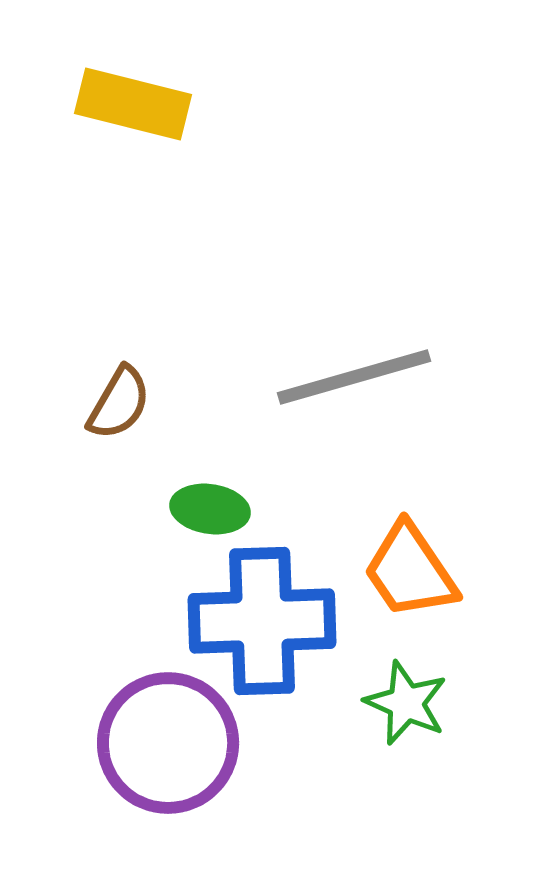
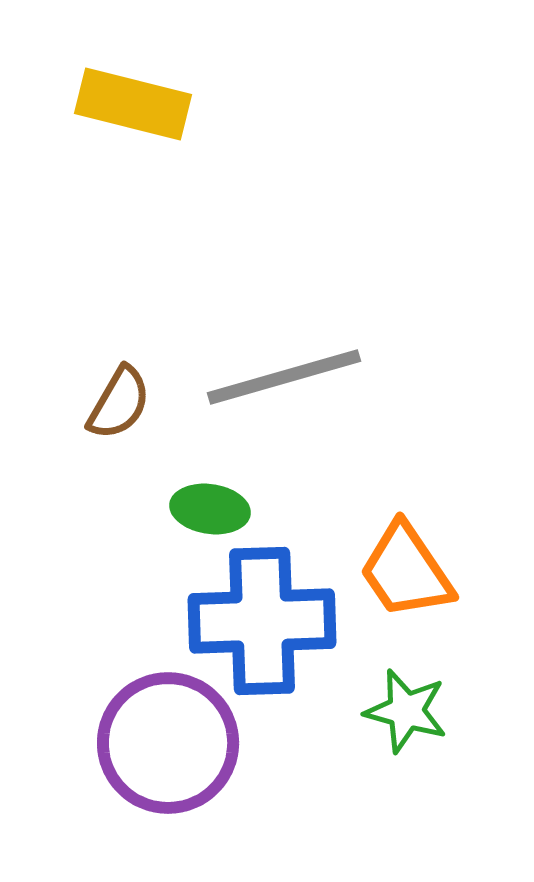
gray line: moved 70 px left
orange trapezoid: moved 4 px left
green star: moved 8 px down; rotated 8 degrees counterclockwise
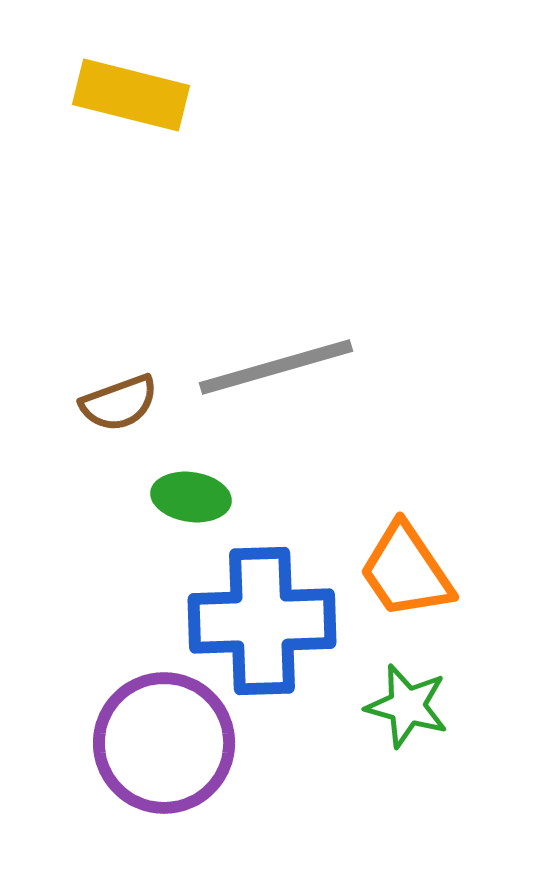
yellow rectangle: moved 2 px left, 9 px up
gray line: moved 8 px left, 10 px up
brown semicircle: rotated 40 degrees clockwise
green ellipse: moved 19 px left, 12 px up
green star: moved 1 px right, 5 px up
purple circle: moved 4 px left
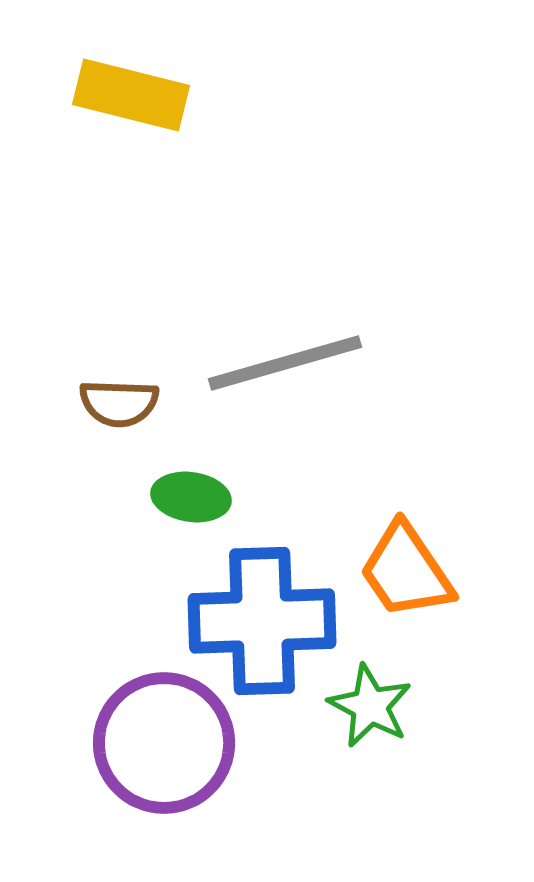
gray line: moved 9 px right, 4 px up
brown semicircle: rotated 22 degrees clockwise
green star: moved 37 px left; rotated 12 degrees clockwise
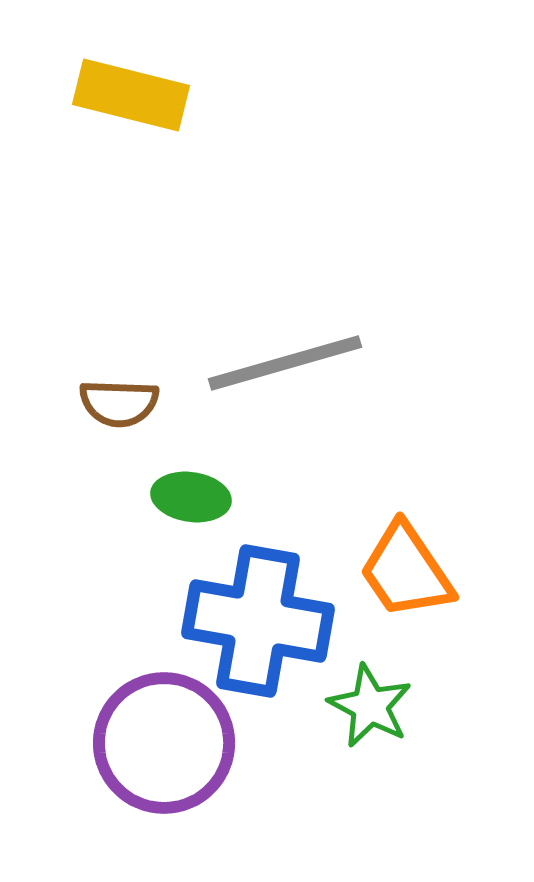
blue cross: moved 4 px left; rotated 12 degrees clockwise
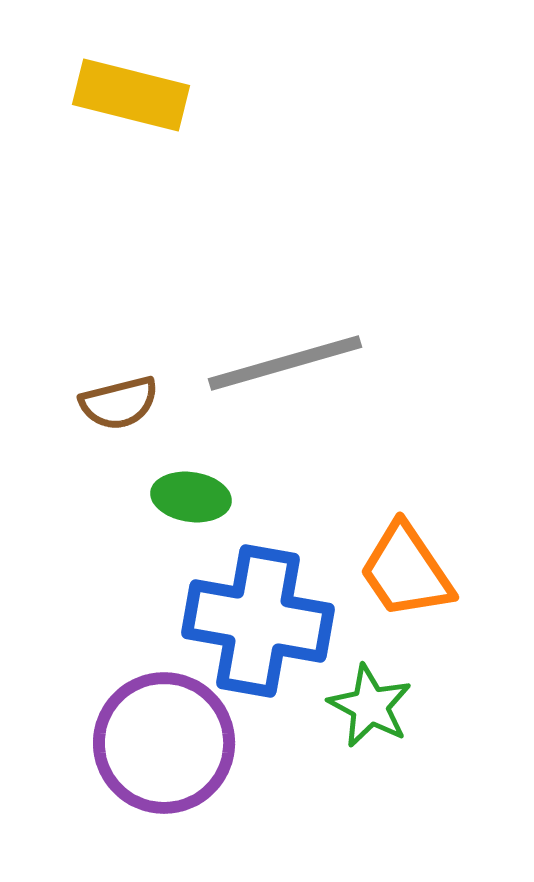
brown semicircle: rotated 16 degrees counterclockwise
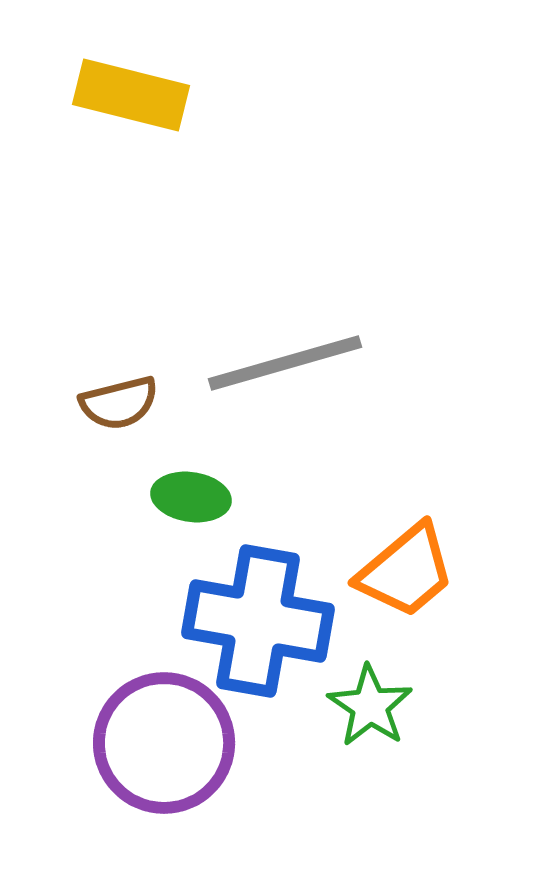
orange trapezoid: rotated 96 degrees counterclockwise
green star: rotated 6 degrees clockwise
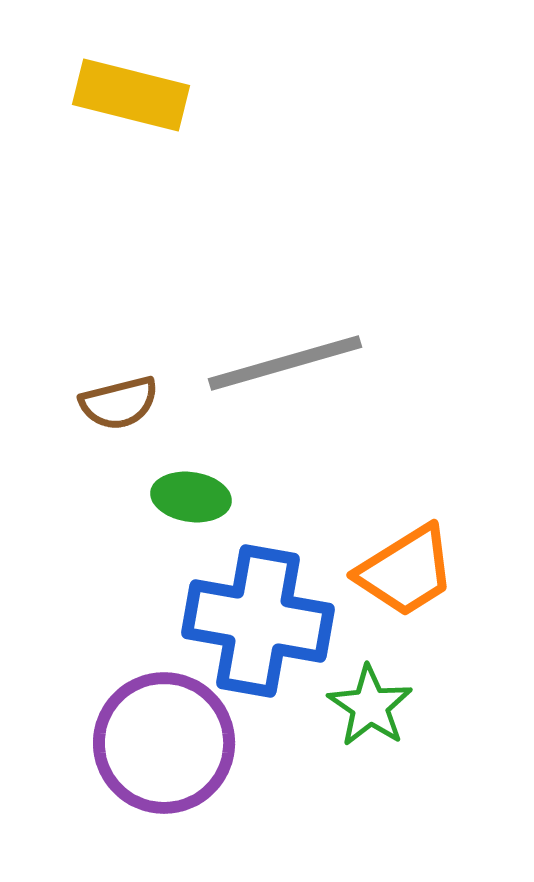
orange trapezoid: rotated 8 degrees clockwise
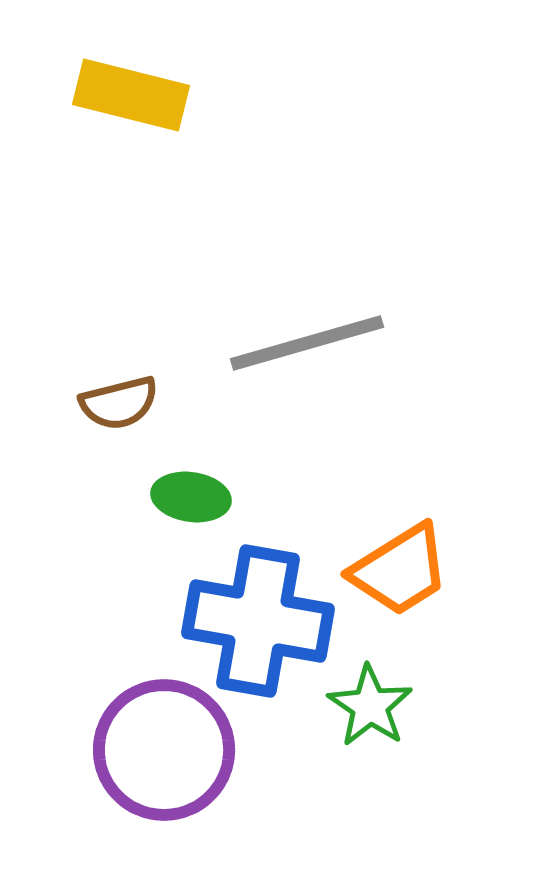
gray line: moved 22 px right, 20 px up
orange trapezoid: moved 6 px left, 1 px up
purple circle: moved 7 px down
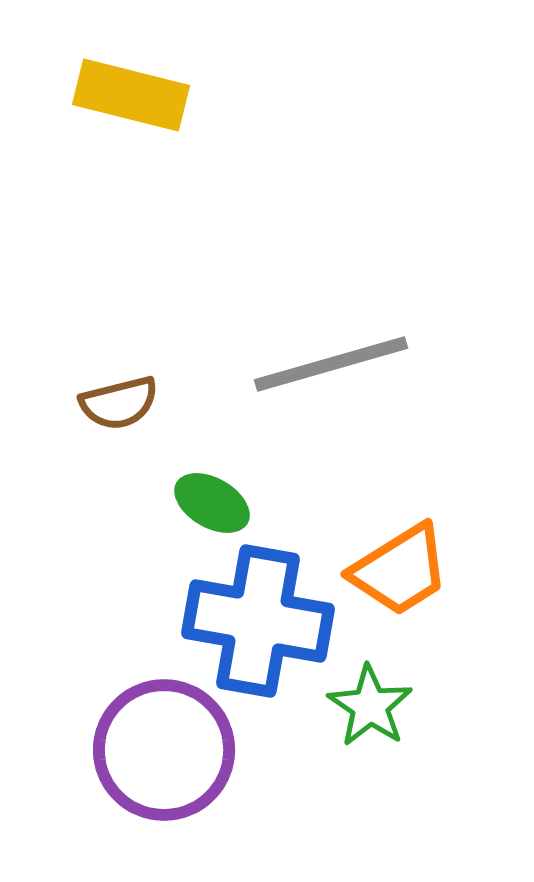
gray line: moved 24 px right, 21 px down
green ellipse: moved 21 px right, 6 px down; rotated 22 degrees clockwise
